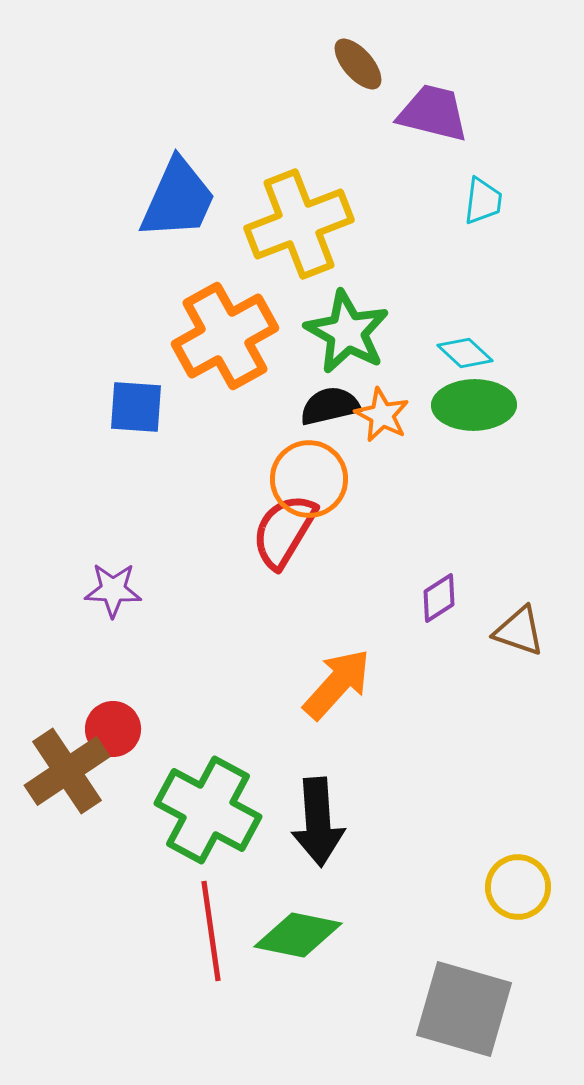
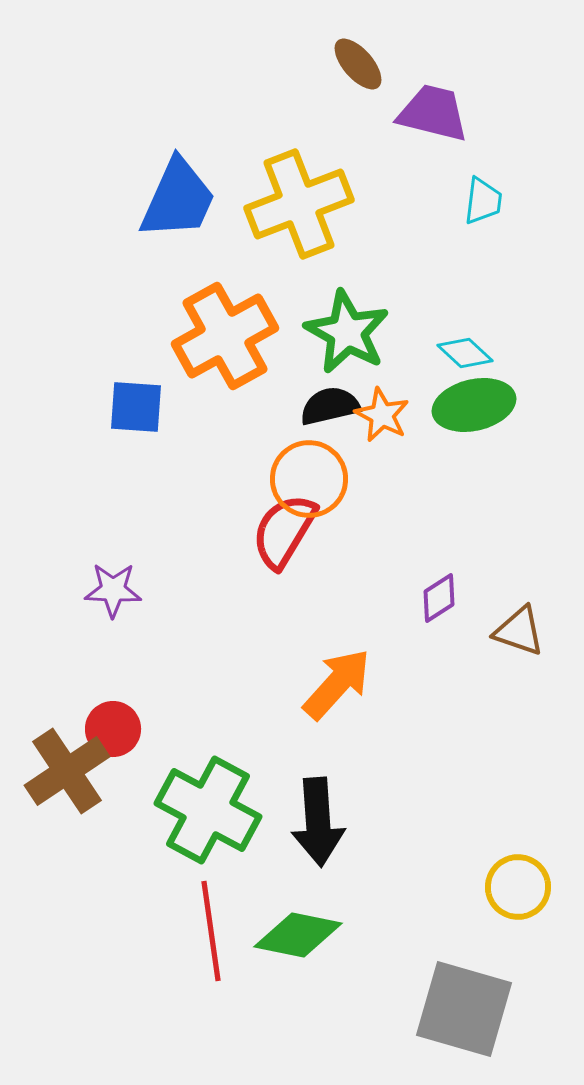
yellow cross: moved 20 px up
green ellipse: rotated 12 degrees counterclockwise
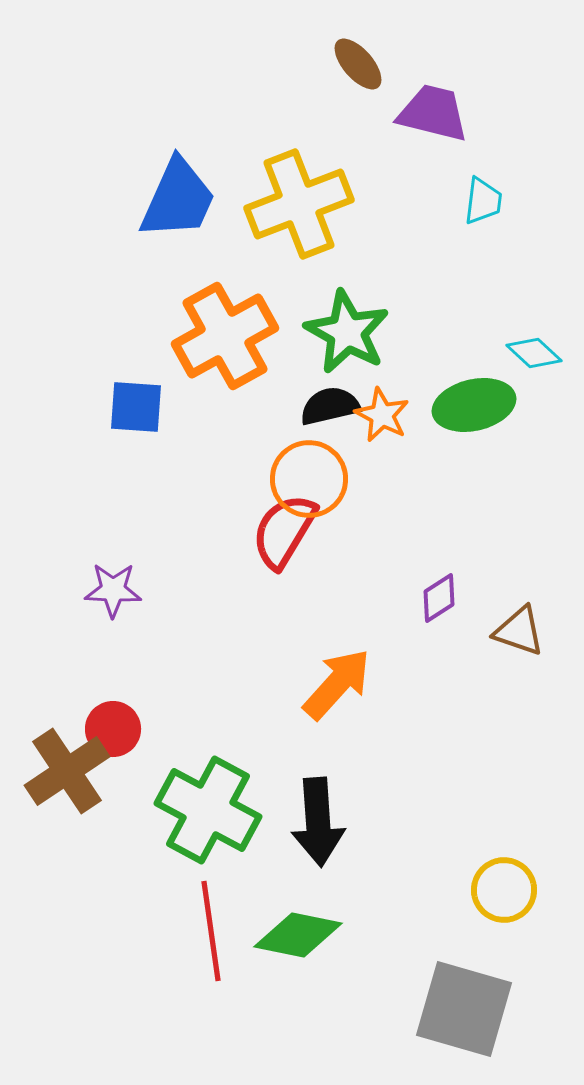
cyan diamond: moved 69 px right
yellow circle: moved 14 px left, 3 px down
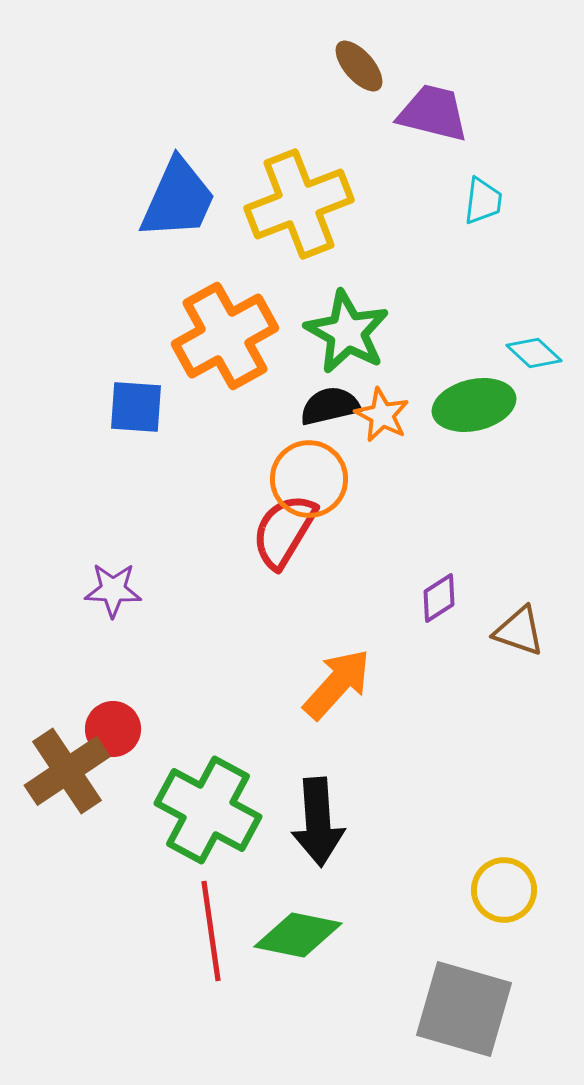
brown ellipse: moved 1 px right, 2 px down
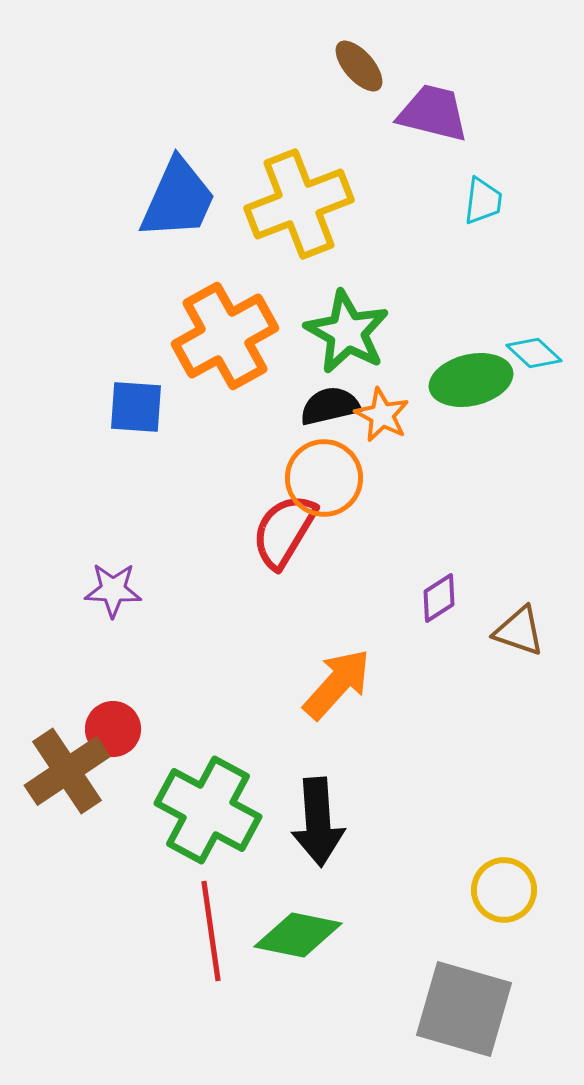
green ellipse: moved 3 px left, 25 px up
orange circle: moved 15 px right, 1 px up
